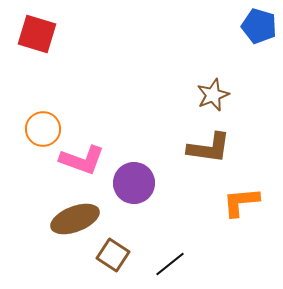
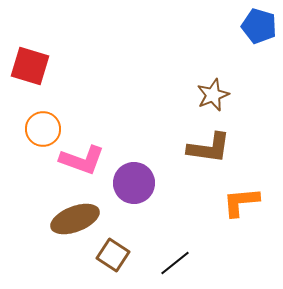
red square: moved 7 px left, 32 px down
black line: moved 5 px right, 1 px up
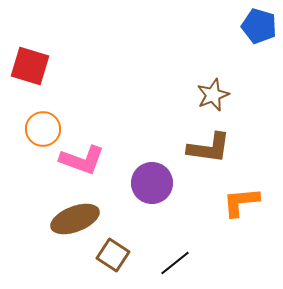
purple circle: moved 18 px right
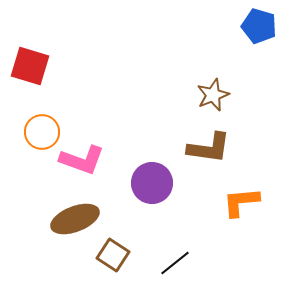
orange circle: moved 1 px left, 3 px down
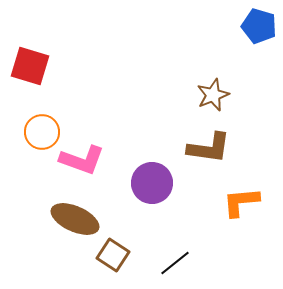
brown ellipse: rotated 45 degrees clockwise
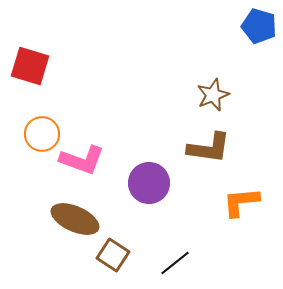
orange circle: moved 2 px down
purple circle: moved 3 px left
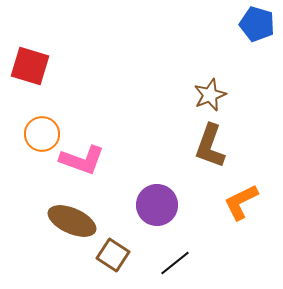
blue pentagon: moved 2 px left, 2 px up
brown star: moved 3 px left
brown L-shape: moved 1 px right, 2 px up; rotated 102 degrees clockwise
purple circle: moved 8 px right, 22 px down
orange L-shape: rotated 21 degrees counterclockwise
brown ellipse: moved 3 px left, 2 px down
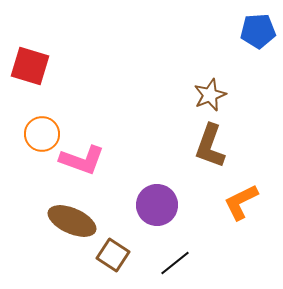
blue pentagon: moved 1 px right, 7 px down; rotated 20 degrees counterclockwise
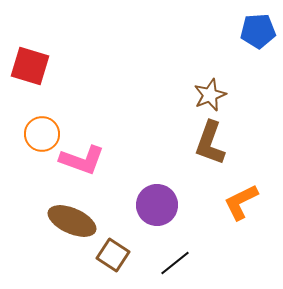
brown L-shape: moved 3 px up
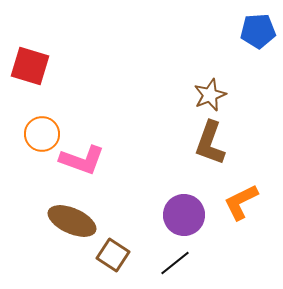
purple circle: moved 27 px right, 10 px down
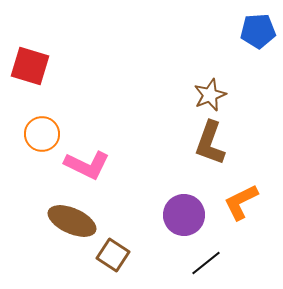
pink L-shape: moved 5 px right, 5 px down; rotated 6 degrees clockwise
black line: moved 31 px right
